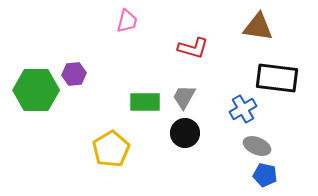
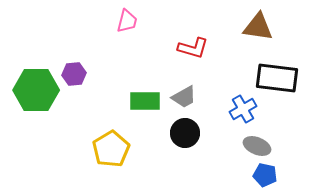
gray trapezoid: rotated 148 degrees counterclockwise
green rectangle: moved 1 px up
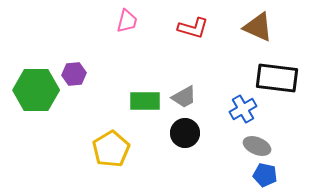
brown triangle: rotated 16 degrees clockwise
red L-shape: moved 20 px up
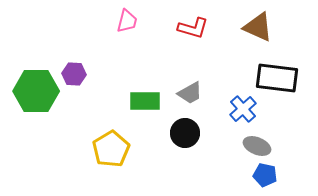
purple hexagon: rotated 10 degrees clockwise
green hexagon: moved 1 px down
gray trapezoid: moved 6 px right, 4 px up
blue cross: rotated 12 degrees counterclockwise
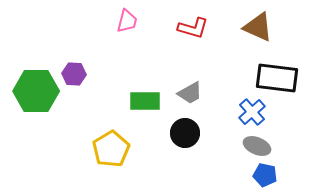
blue cross: moved 9 px right, 3 px down
